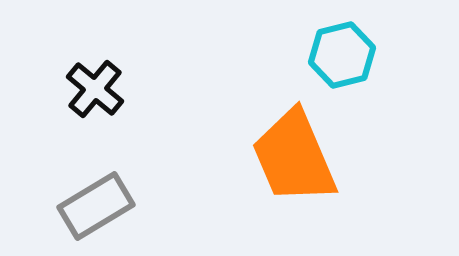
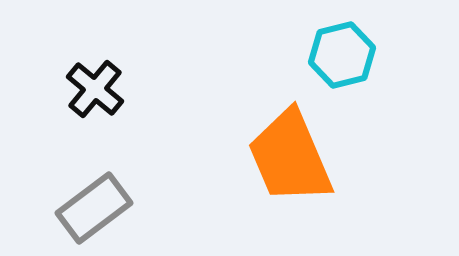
orange trapezoid: moved 4 px left
gray rectangle: moved 2 px left, 2 px down; rotated 6 degrees counterclockwise
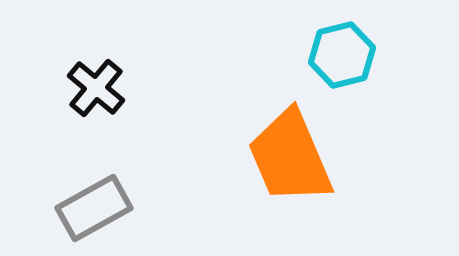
black cross: moved 1 px right, 1 px up
gray rectangle: rotated 8 degrees clockwise
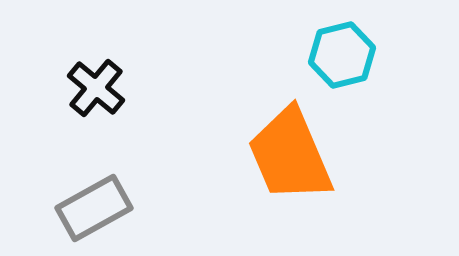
orange trapezoid: moved 2 px up
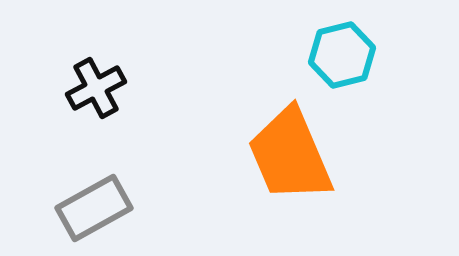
black cross: rotated 22 degrees clockwise
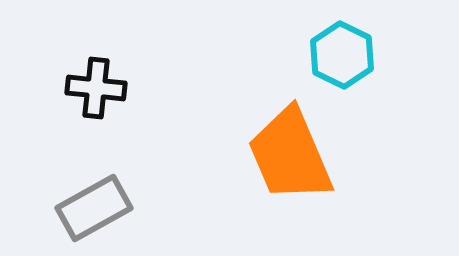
cyan hexagon: rotated 20 degrees counterclockwise
black cross: rotated 34 degrees clockwise
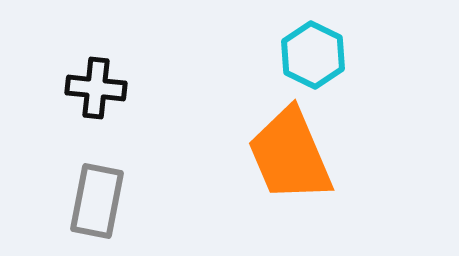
cyan hexagon: moved 29 px left
gray rectangle: moved 3 px right, 7 px up; rotated 50 degrees counterclockwise
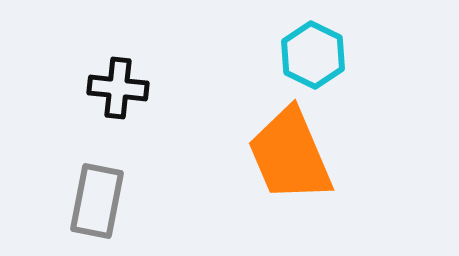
black cross: moved 22 px right
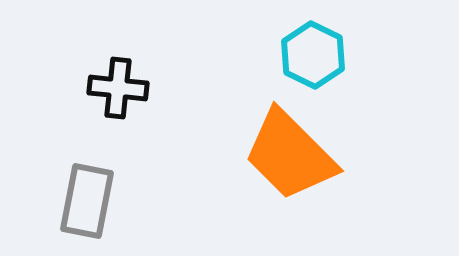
orange trapezoid: rotated 22 degrees counterclockwise
gray rectangle: moved 10 px left
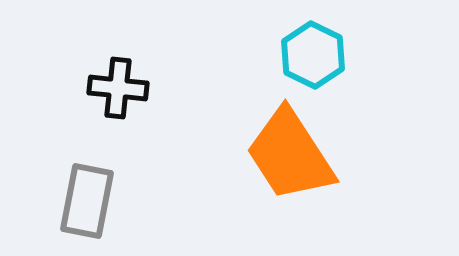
orange trapezoid: rotated 12 degrees clockwise
